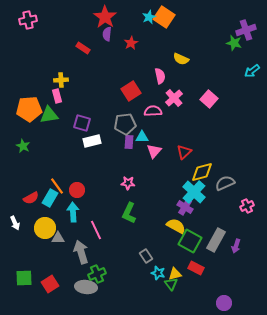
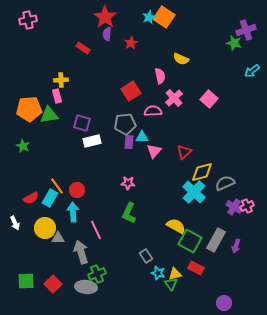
purple cross at (185, 207): moved 49 px right
green square at (24, 278): moved 2 px right, 3 px down
red square at (50, 284): moved 3 px right; rotated 12 degrees counterclockwise
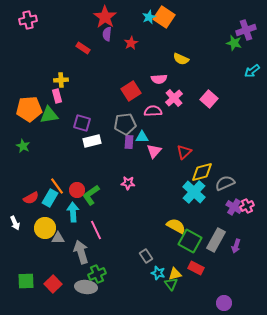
pink semicircle at (160, 76): moved 1 px left, 3 px down; rotated 98 degrees clockwise
green L-shape at (129, 213): moved 38 px left, 18 px up; rotated 30 degrees clockwise
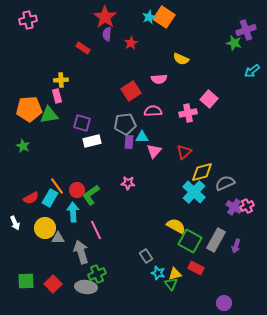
pink cross at (174, 98): moved 14 px right, 15 px down; rotated 30 degrees clockwise
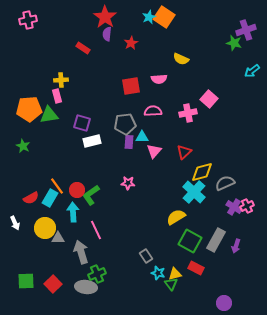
red square at (131, 91): moved 5 px up; rotated 24 degrees clockwise
yellow semicircle at (176, 226): moved 9 px up; rotated 60 degrees counterclockwise
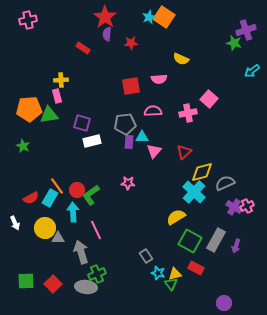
red star at (131, 43): rotated 24 degrees clockwise
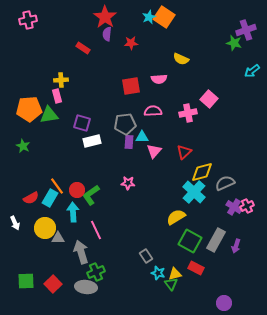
green cross at (97, 274): moved 1 px left, 2 px up
